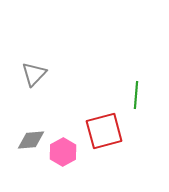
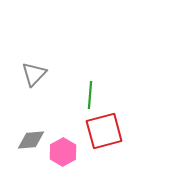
green line: moved 46 px left
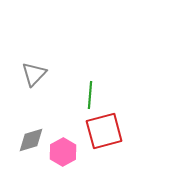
gray diamond: rotated 12 degrees counterclockwise
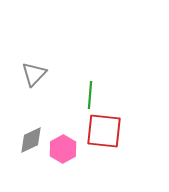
red square: rotated 21 degrees clockwise
gray diamond: rotated 8 degrees counterclockwise
pink hexagon: moved 3 px up
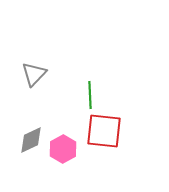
green line: rotated 8 degrees counterclockwise
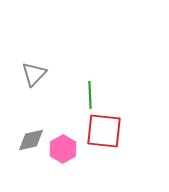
gray diamond: rotated 12 degrees clockwise
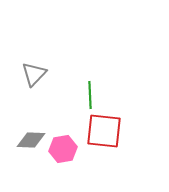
gray diamond: rotated 16 degrees clockwise
pink hexagon: rotated 20 degrees clockwise
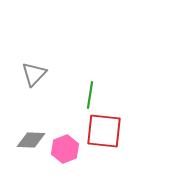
green line: rotated 12 degrees clockwise
pink hexagon: moved 2 px right; rotated 12 degrees counterclockwise
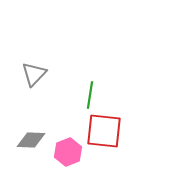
pink hexagon: moved 3 px right, 3 px down
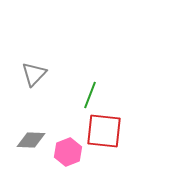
green line: rotated 12 degrees clockwise
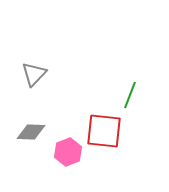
green line: moved 40 px right
gray diamond: moved 8 px up
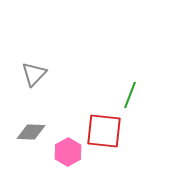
pink hexagon: rotated 8 degrees counterclockwise
